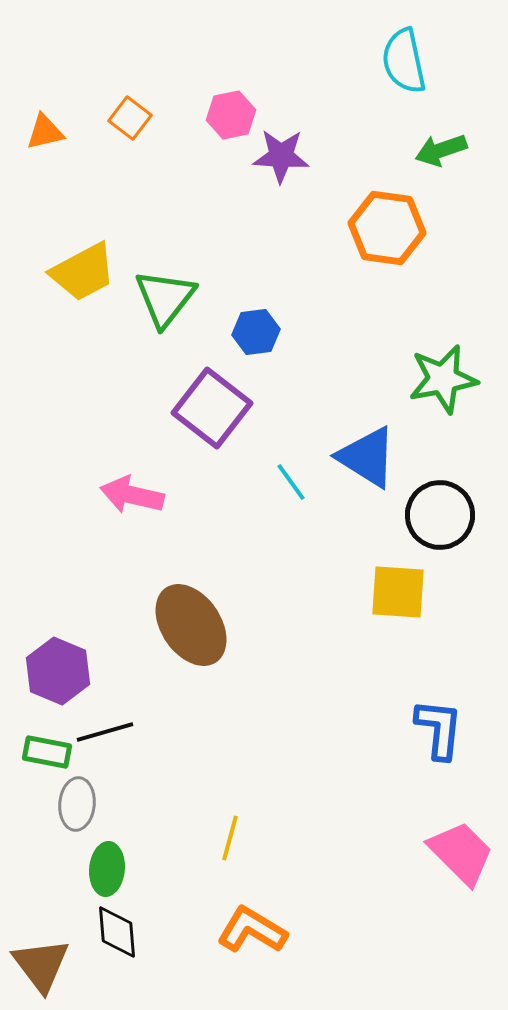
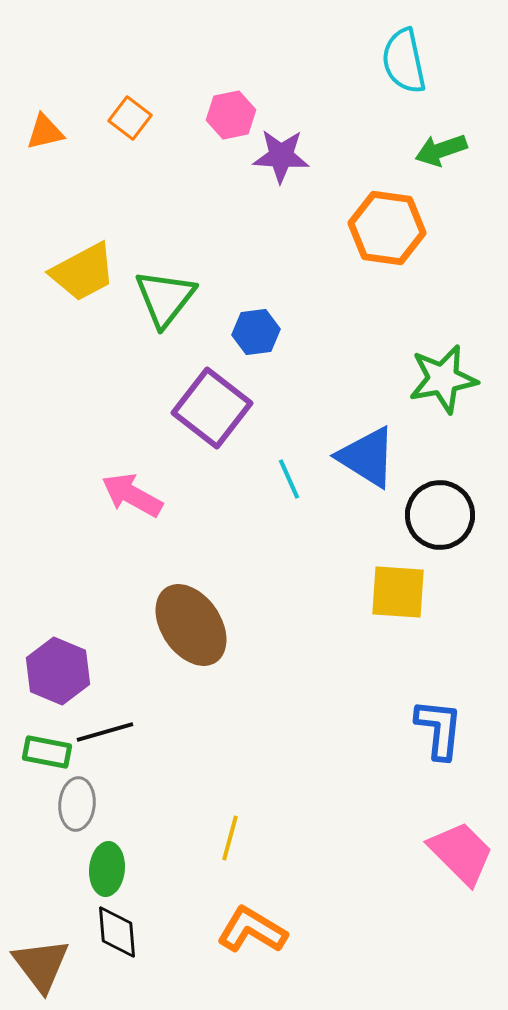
cyan line: moved 2 px left, 3 px up; rotated 12 degrees clockwise
pink arrow: rotated 16 degrees clockwise
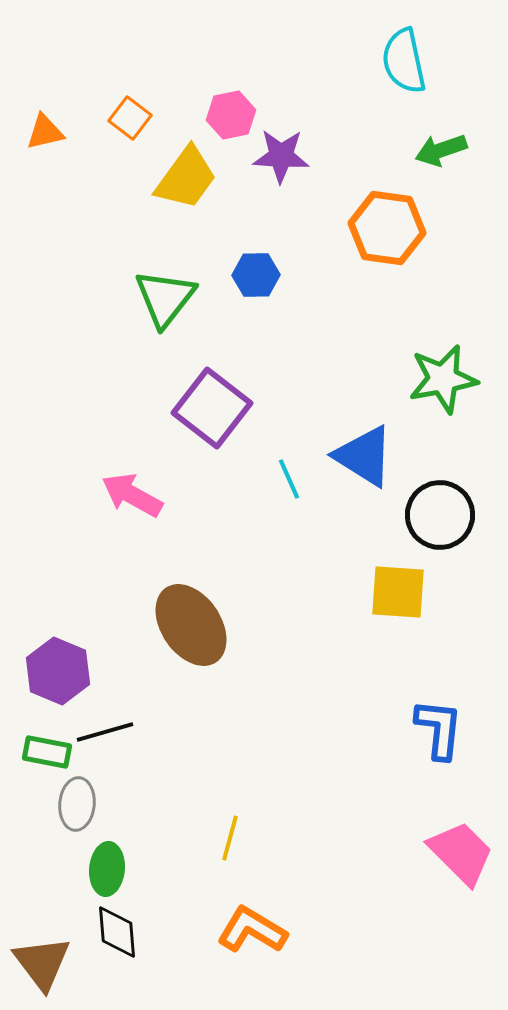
yellow trapezoid: moved 103 px right, 94 px up; rotated 26 degrees counterclockwise
blue hexagon: moved 57 px up; rotated 6 degrees clockwise
blue triangle: moved 3 px left, 1 px up
brown triangle: moved 1 px right, 2 px up
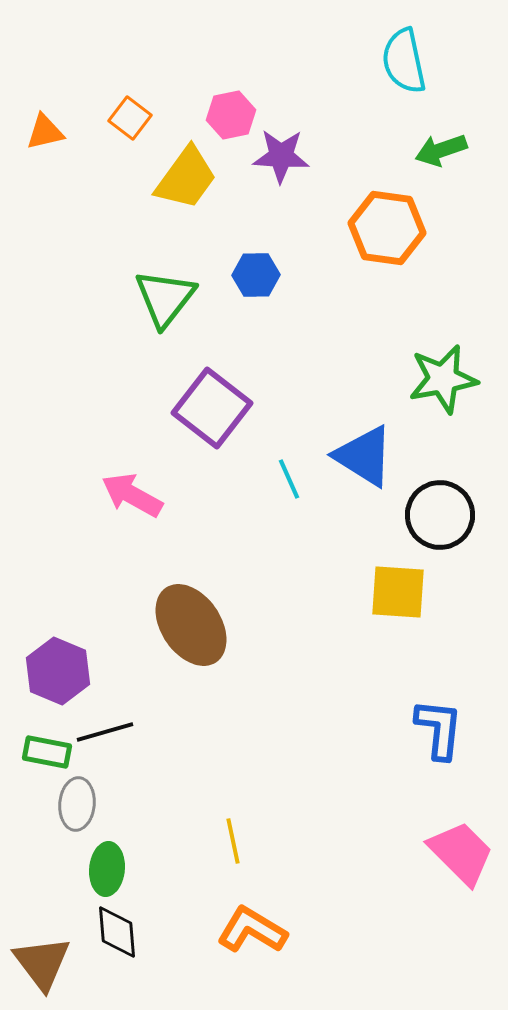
yellow line: moved 3 px right, 3 px down; rotated 27 degrees counterclockwise
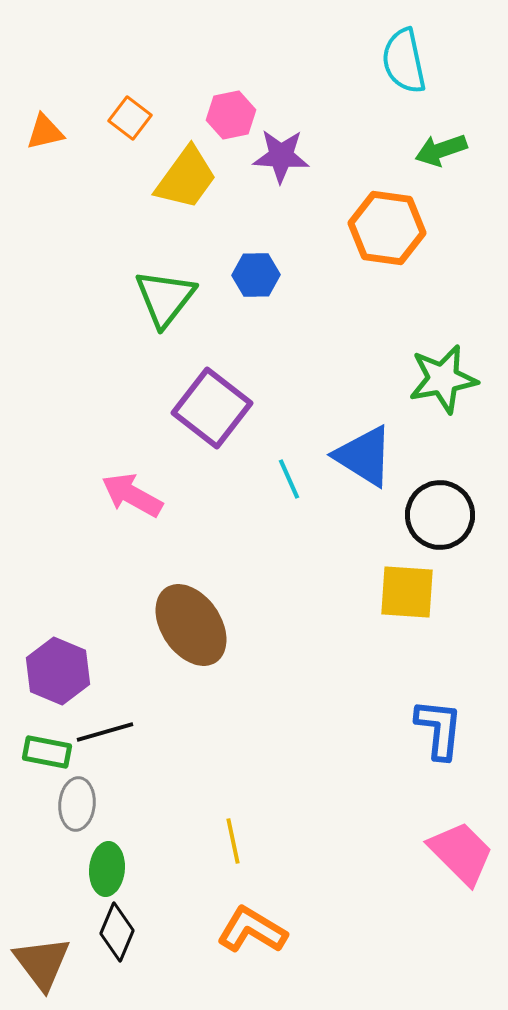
yellow square: moved 9 px right
black diamond: rotated 28 degrees clockwise
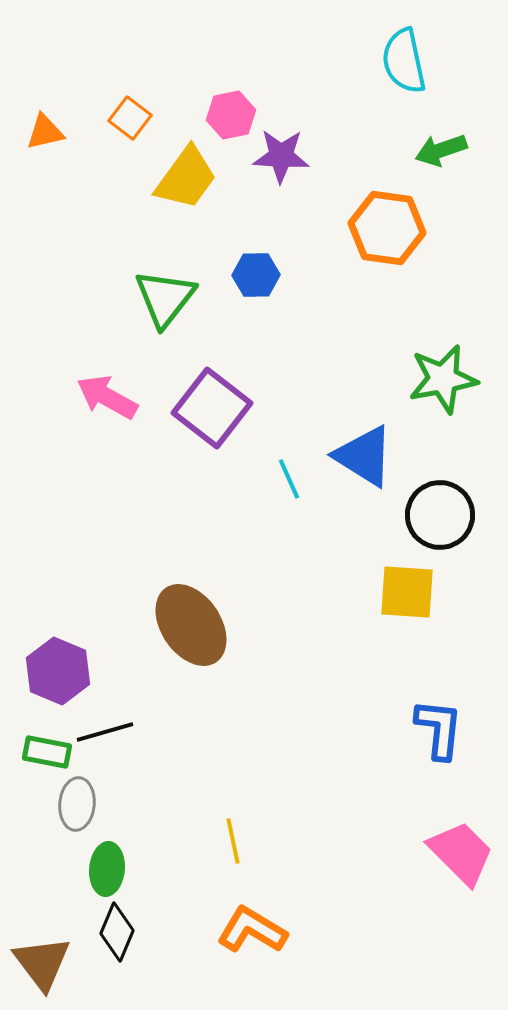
pink arrow: moved 25 px left, 98 px up
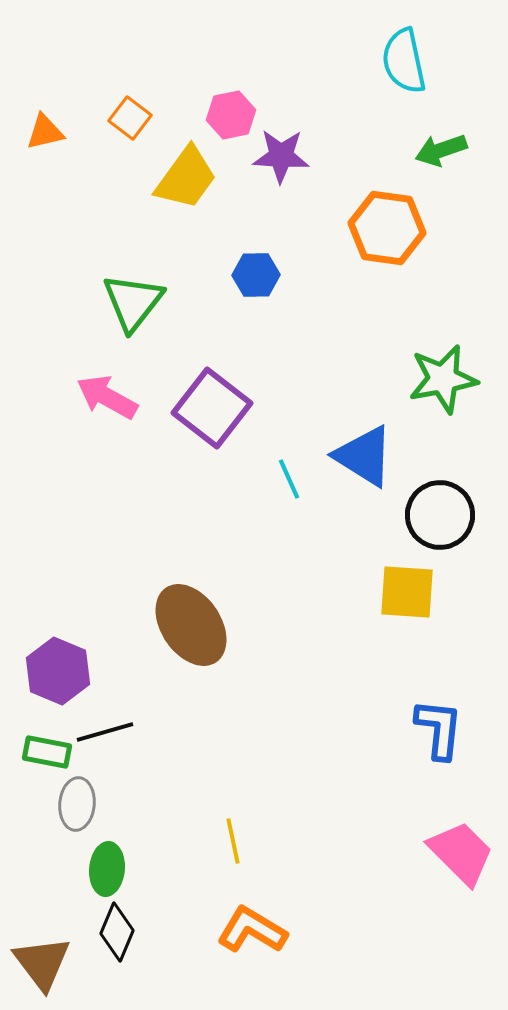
green triangle: moved 32 px left, 4 px down
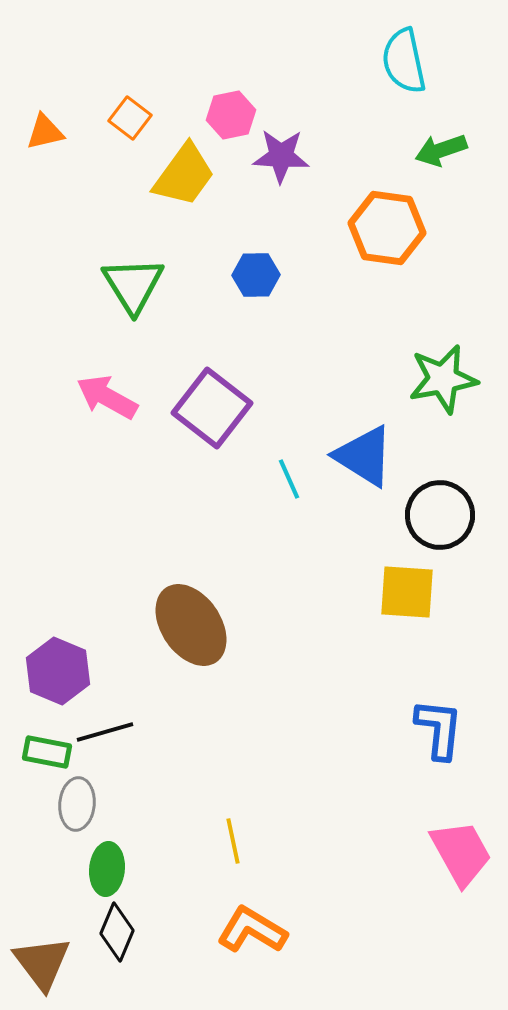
yellow trapezoid: moved 2 px left, 3 px up
green triangle: moved 17 px up; rotated 10 degrees counterclockwise
pink trapezoid: rotated 16 degrees clockwise
